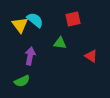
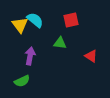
red square: moved 2 px left, 1 px down
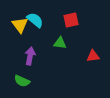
red triangle: moved 2 px right; rotated 40 degrees counterclockwise
green semicircle: rotated 49 degrees clockwise
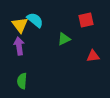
red square: moved 15 px right
green triangle: moved 4 px right, 4 px up; rotated 32 degrees counterclockwise
purple arrow: moved 11 px left, 10 px up; rotated 18 degrees counterclockwise
green semicircle: rotated 70 degrees clockwise
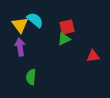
red square: moved 19 px left, 7 px down
purple arrow: moved 1 px right, 1 px down
green semicircle: moved 9 px right, 4 px up
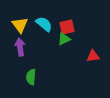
cyan semicircle: moved 9 px right, 4 px down
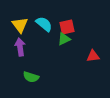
green semicircle: rotated 77 degrees counterclockwise
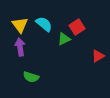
red square: moved 10 px right; rotated 21 degrees counterclockwise
red triangle: moved 5 px right; rotated 24 degrees counterclockwise
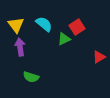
yellow triangle: moved 4 px left
red triangle: moved 1 px right, 1 px down
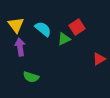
cyan semicircle: moved 1 px left, 5 px down
red triangle: moved 2 px down
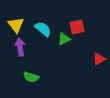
red square: rotated 21 degrees clockwise
